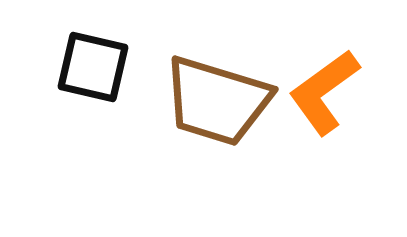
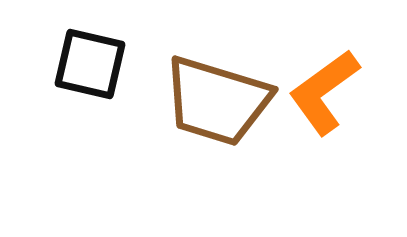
black square: moved 3 px left, 3 px up
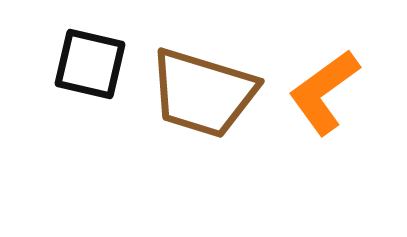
brown trapezoid: moved 14 px left, 8 px up
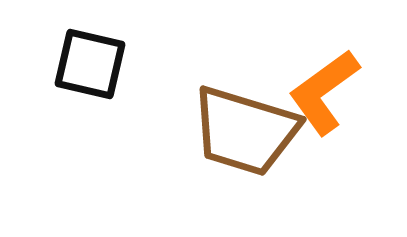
brown trapezoid: moved 42 px right, 38 px down
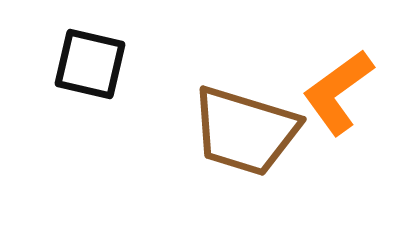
orange L-shape: moved 14 px right
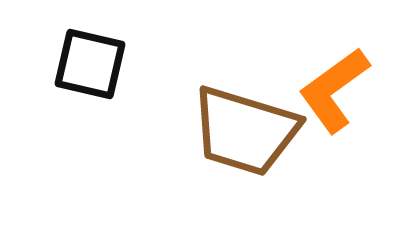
orange L-shape: moved 4 px left, 2 px up
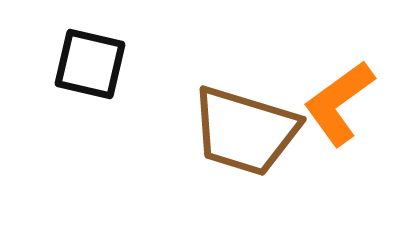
orange L-shape: moved 5 px right, 13 px down
